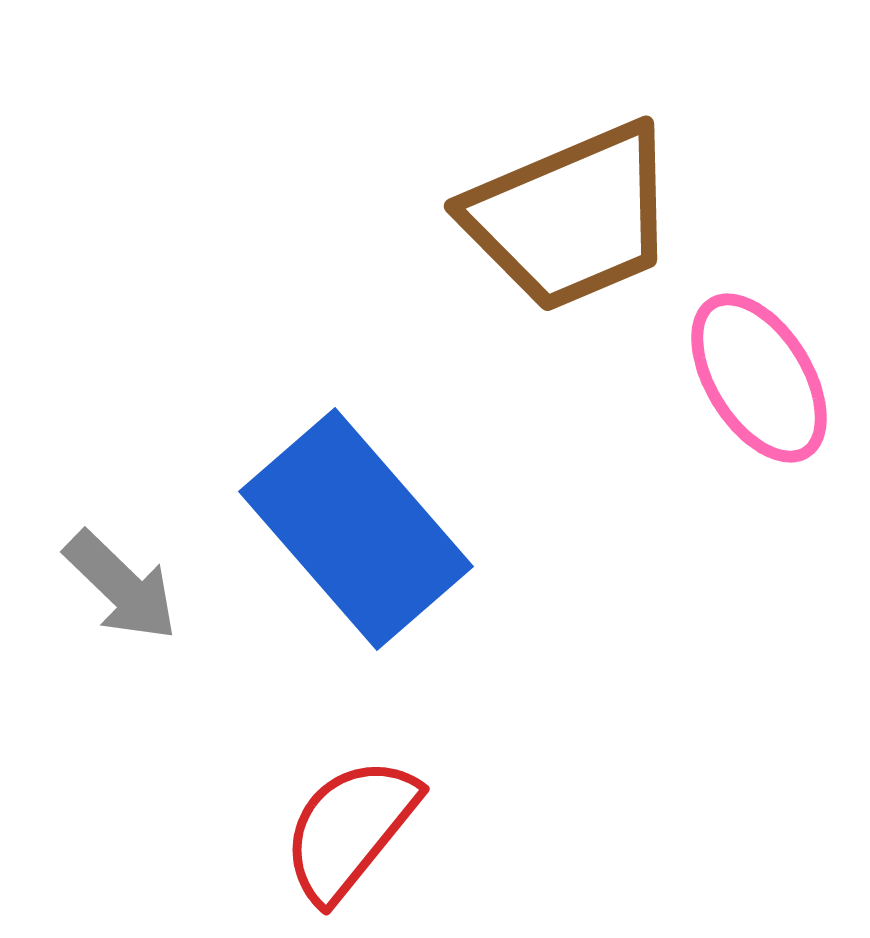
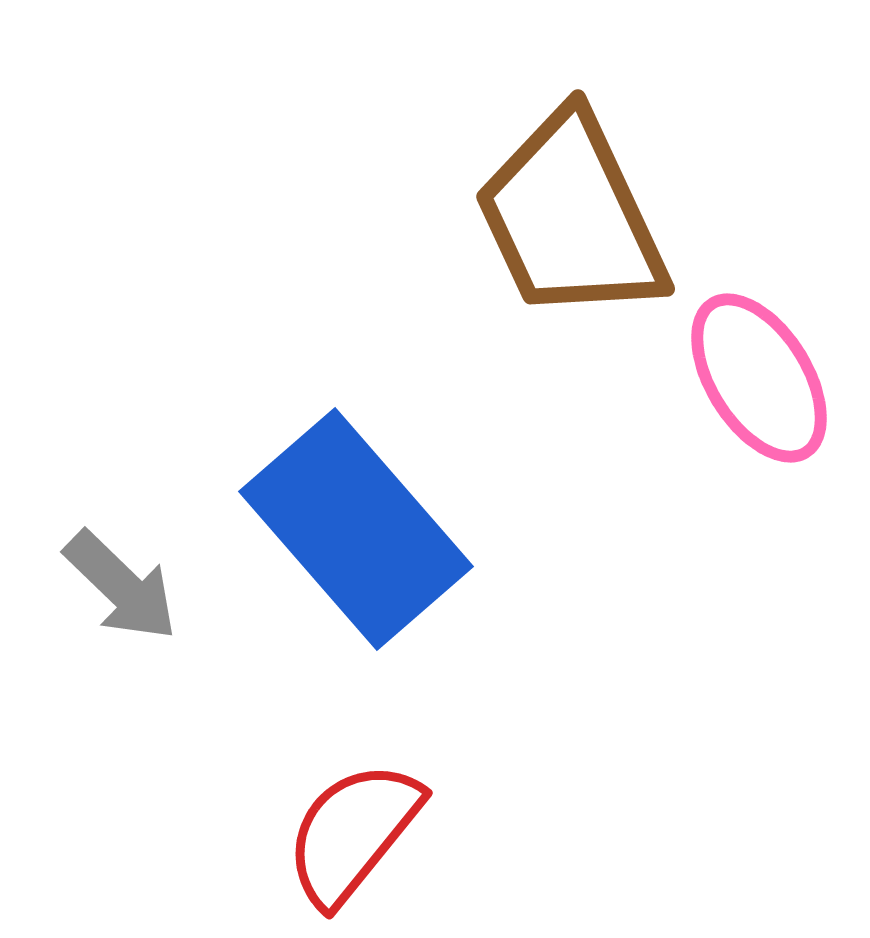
brown trapezoid: rotated 88 degrees clockwise
red semicircle: moved 3 px right, 4 px down
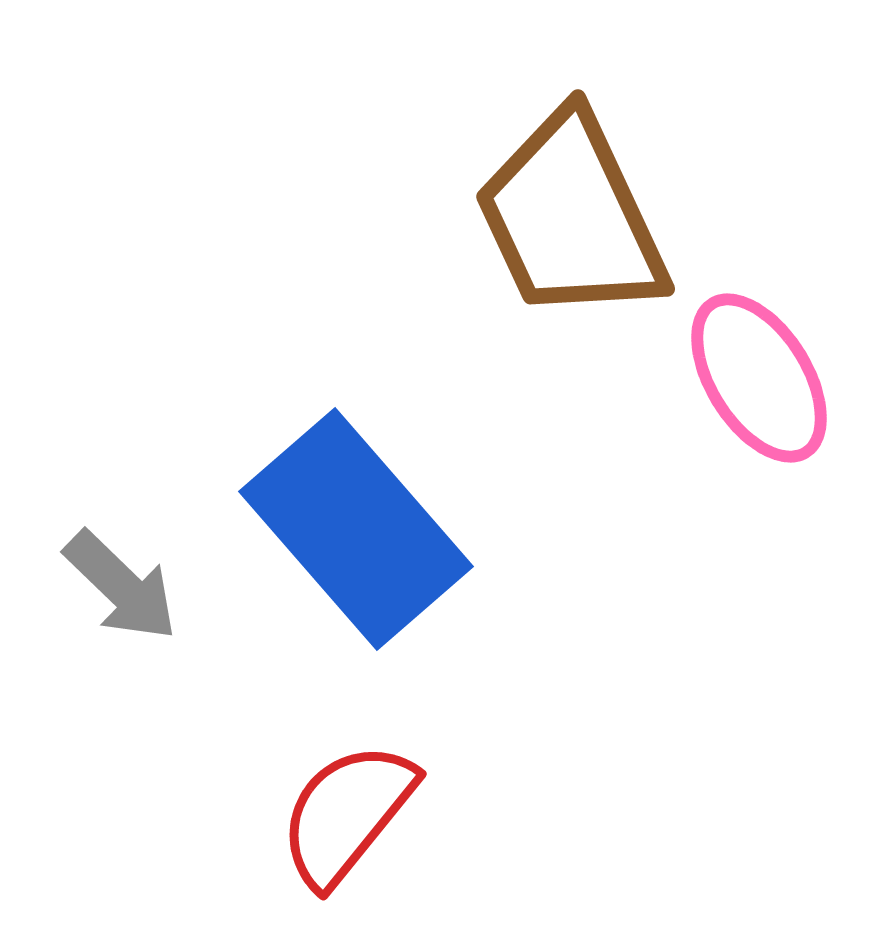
red semicircle: moved 6 px left, 19 px up
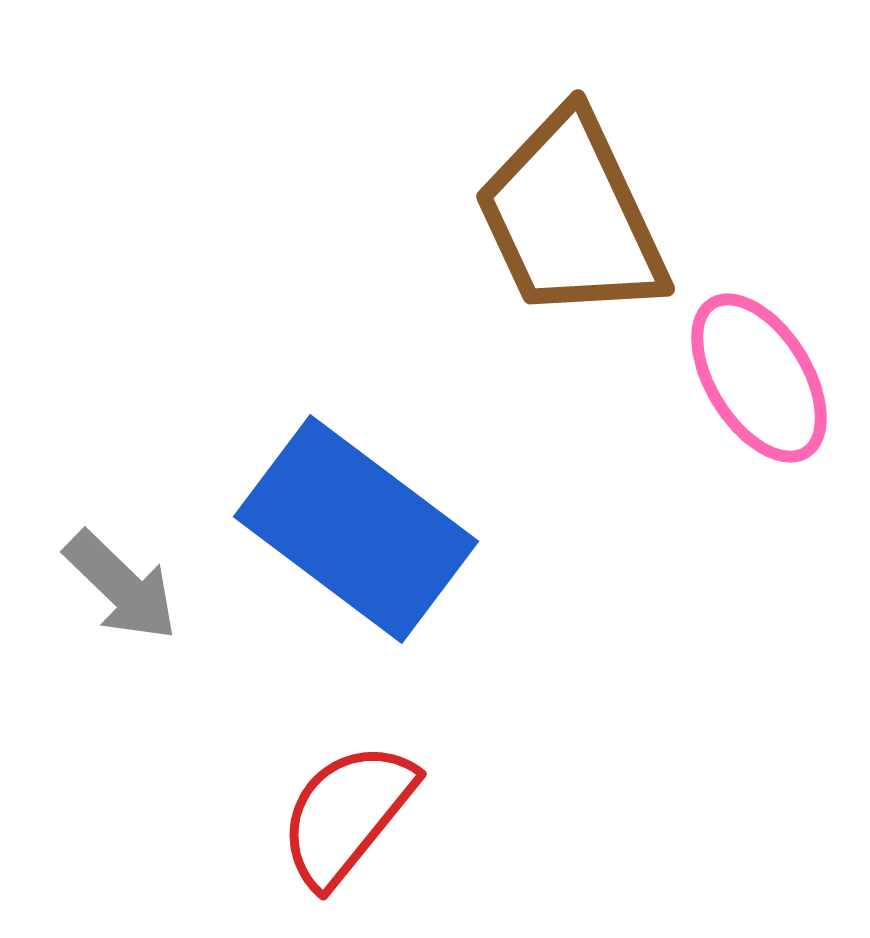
blue rectangle: rotated 12 degrees counterclockwise
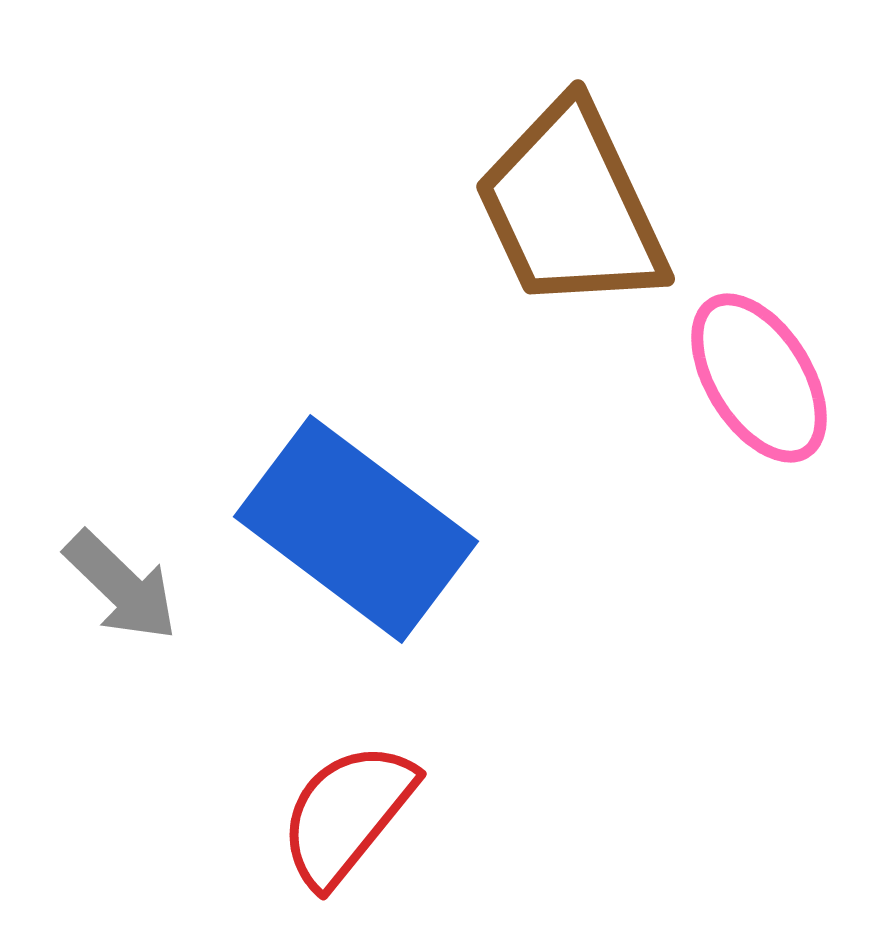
brown trapezoid: moved 10 px up
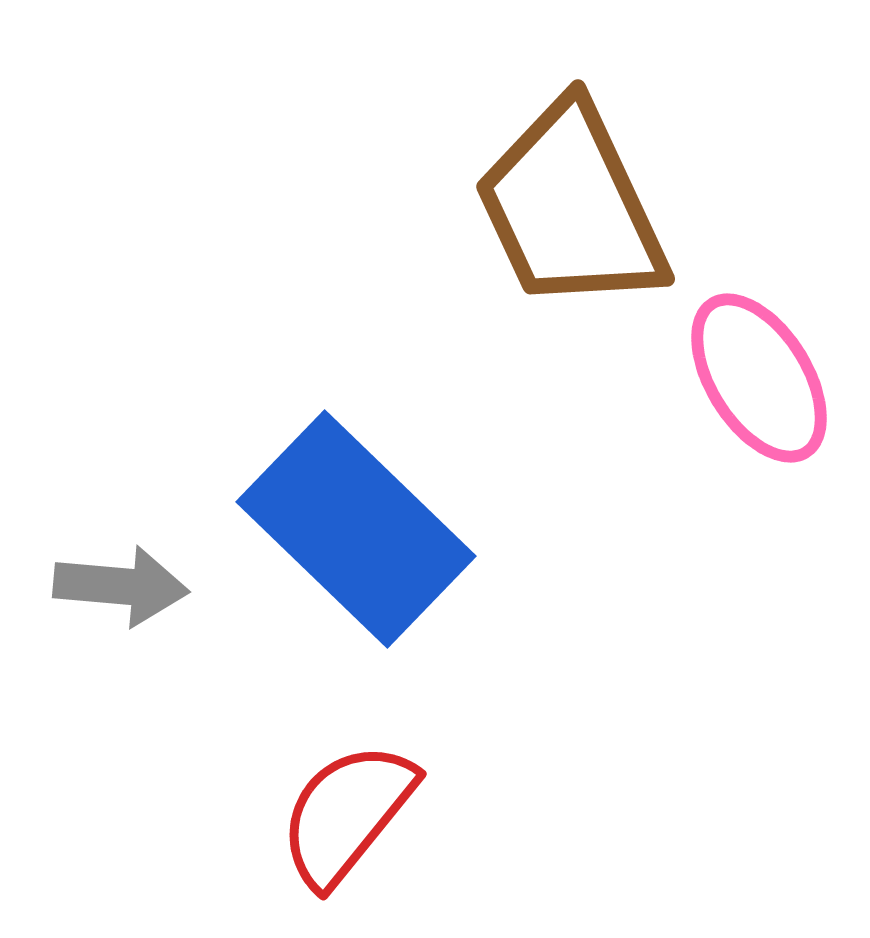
blue rectangle: rotated 7 degrees clockwise
gray arrow: rotated 39 degrees counterclockwise
